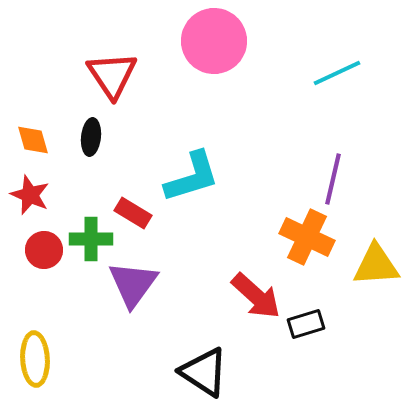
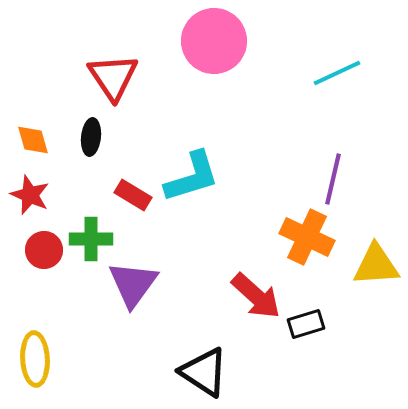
red triangle: moved 1 px right, 2 px down
red rectangle: moved 18 px up
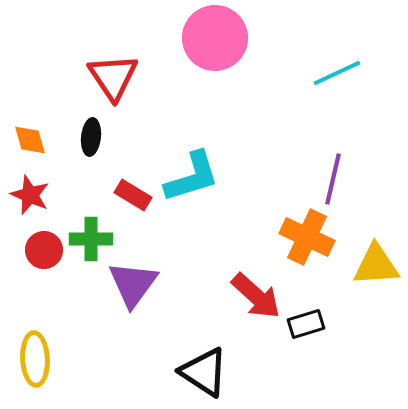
pink circle: moved 1 px right, 3 px up
orange diamond: moved 3 px left
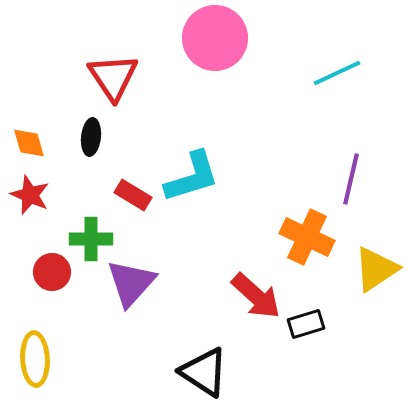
orange diamond: moved 1 px left, 3 px down
purple line: moved 18 px right
red circle: moved 8 px right, 22 px down
yellow triangle: moved 4 px down; rotated 30 degrees counterclockwise
purple triangle: moved 2 px left, 1 px up; rotated 6 degrees clockwise
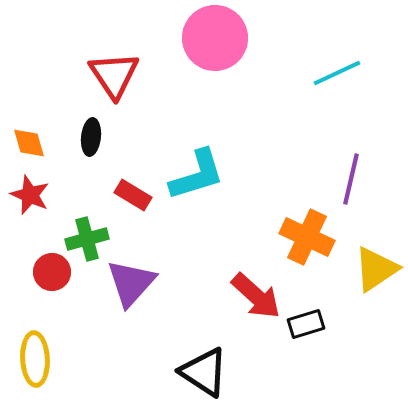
red triangle: moved 1 px right, 2 px up
cyan L-shape: moved 5 px right, 2 px up
green cross: moved 4 px left; rotated 15 degrees counterclockwise
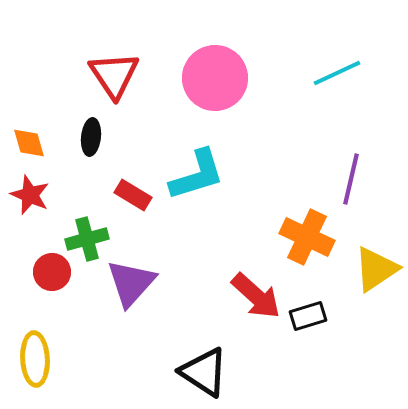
pink circle: moved 40 px down
black rectangle: moved 2 px right, 8 px up
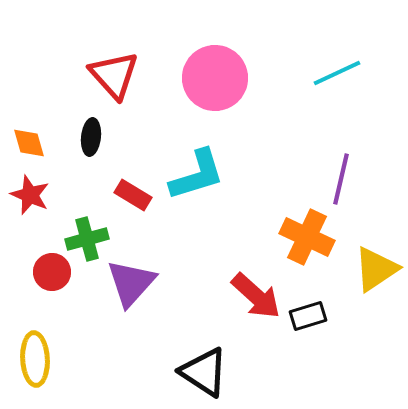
red triangle: rotated 8 degrees counterclockwise
purple line: moved 10 px left
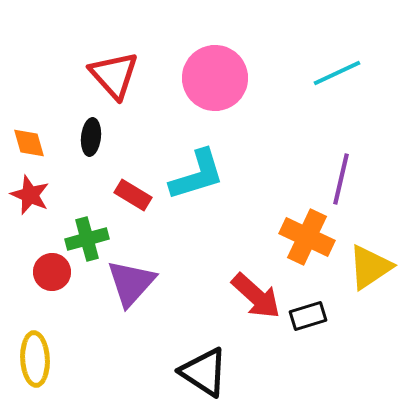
yellow triangle: moved 6 px left, 2 px up
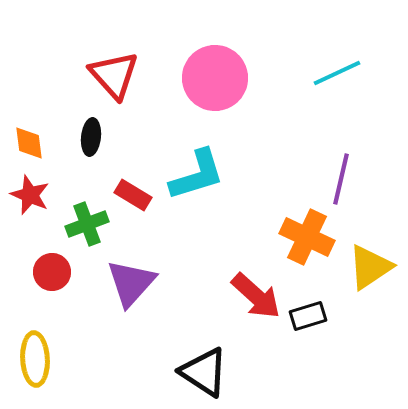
orange diamond: rotated 9 degrees clockwise
green cross: moved 15 px up; rotated 6 degrees counterclockwise
